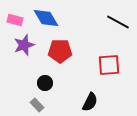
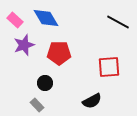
pink rectangle: rotated 28 degrees clockwise
red pentagon: moved 1 px left, 2 px down
red square: moved 2 px down
black semicircle: moved 2 px right, 1 px up; rotated 36 degrees clockwise
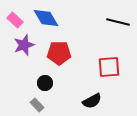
black line: rotated 15 degrees counterclockwise
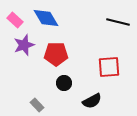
red pentagon: moved 3 px left, 1 px down
black circle: moved 19 px right
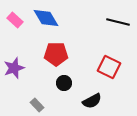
purple star: moved 10 px left, 23 px down
red square: rotated 30 degrees clockwise
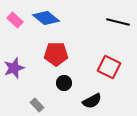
blue diamond: rotated 20 degrees counterclockwise
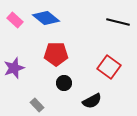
red square: rotated 10 degrees clockwise
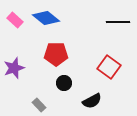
black line: rotated 15 degrees counterclockwise
gray rectangle: moved 2 px right
